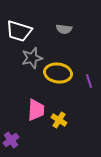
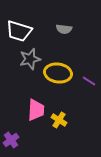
gray star: moved 2 px left, 1 px down
purple line: rotated 40 degrees counterclockwise
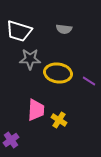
gray star: rotated 15 degrees clockwise
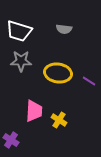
gray star: moved 9 px left, 2 px down
pink trapezoid: moved 2 px left, 1 px down
purple cross: rotated 21 degrees counterclockwise
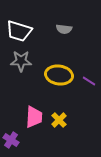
yellow ellipse: moved 1 px right, 2 px down
pink trapezoid: moved 6 px down
yellow cross: rotated 14 degrees clockwise
